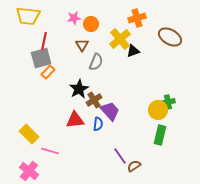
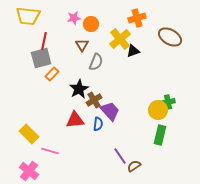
orange rectangle: moved 4 px right, 2 px down
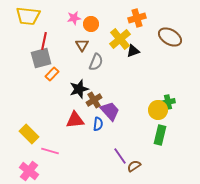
black star: rotated 12 degrees clockwise
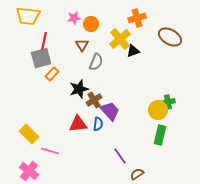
red triangle: moved 3 px right, 4 px down
brown semicircle: moved 3 px right, 8 px down
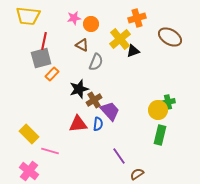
brown triangle: rotated 32 degrees counterclockwise
purple line: moved 1 px left
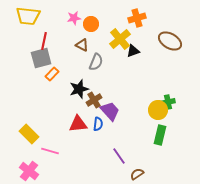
brown ellipse: moved 4 px down
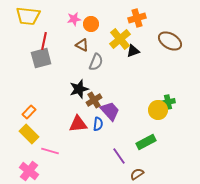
pink star: moved 1 px down
orange rectangle: moved 23 px left, 38 px down
green rectangle: moved 14 px left, 7 px down; rotated 48 degrees clockwise
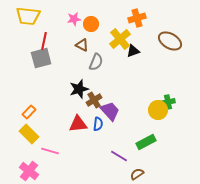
purple line: rotated 24 degrees counterclockwise
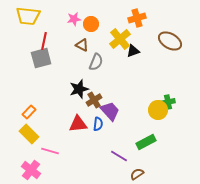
pink cross: moved 2 px right, 1 px up
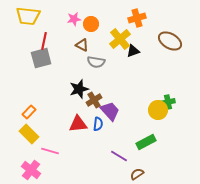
gray semicircle: rotated 78 degrees clockwise
